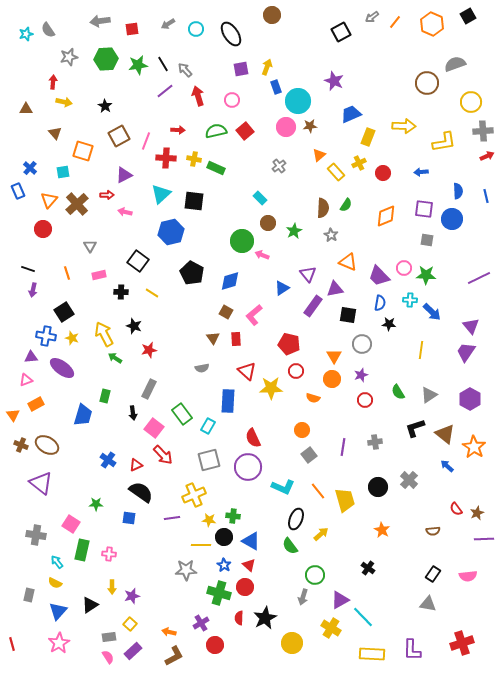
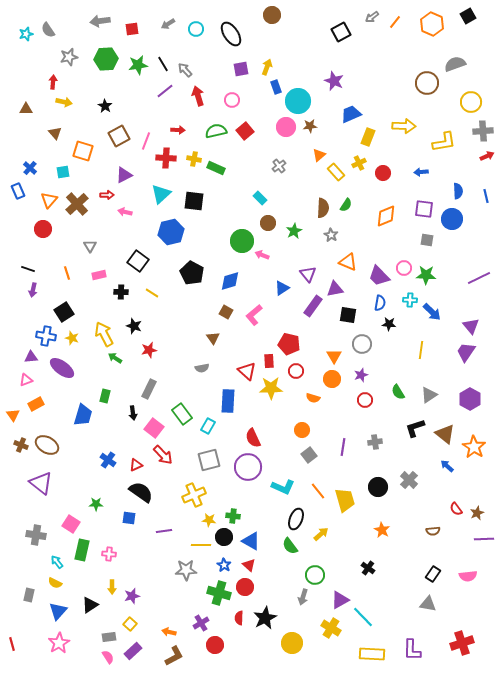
red rectangle at (236, 339): moved 33 px right, 22 px down
purple line at (172, 518): moved 8 px left, 13 px down
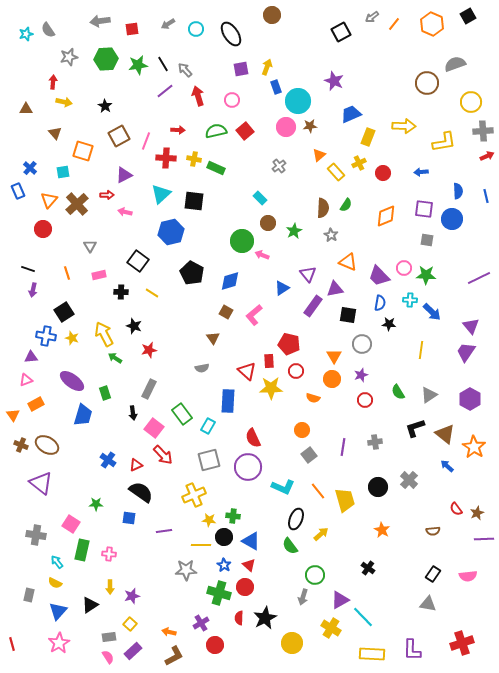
orange line at (395, 22): moved 1 px left, 2 px down
purple ellipse at (62, 368): moved 10 px right, 13 px down
green rectangle at (105, 396): moved 3 px up; rotated 32 degrees counterclockwise
yellow arrow at (112, 587): moved 2 px left
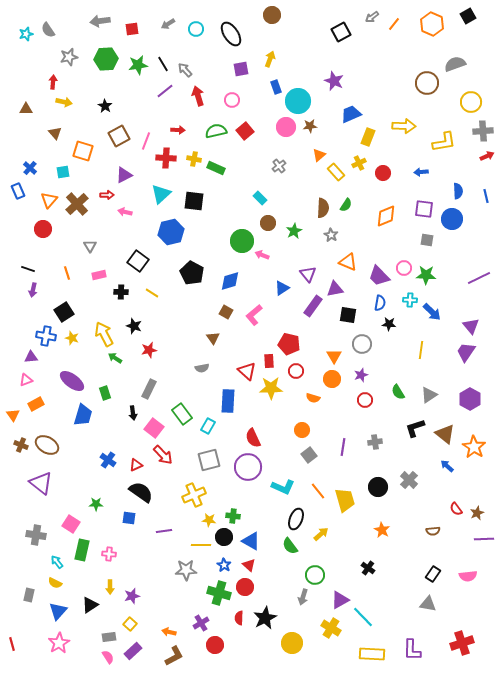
yellow arrow at (267, 67): moved 3 px right, 8 px up
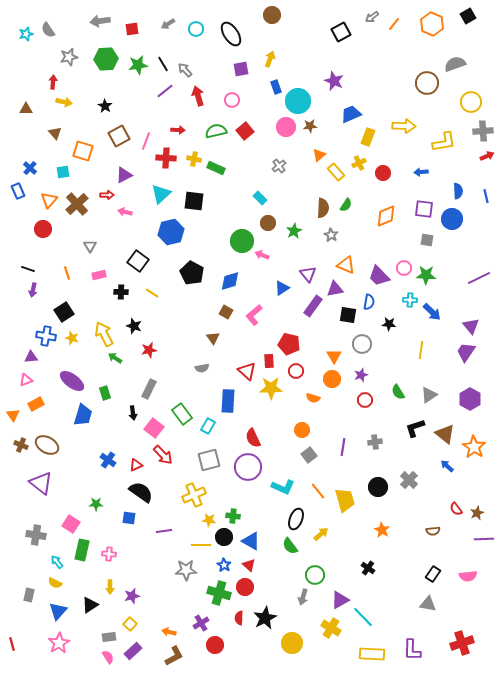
orange triangle at (348, 262): moved 2 px left, 3 px down
blue semicircle at (380, 303): moved 11 px left, 1 px up
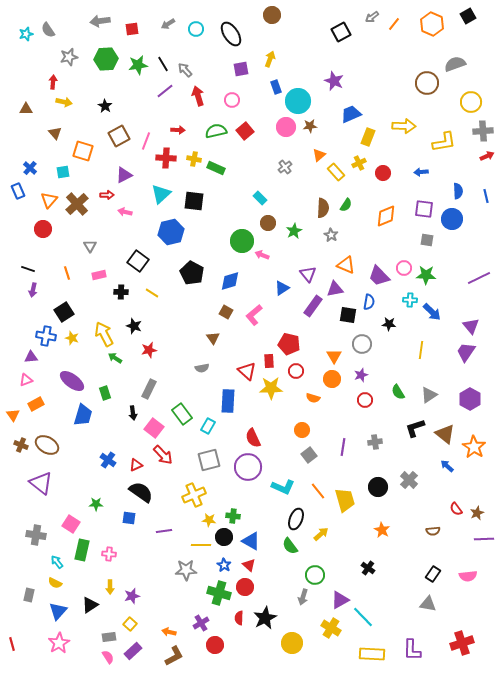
gray cross at (279, 166): moved 6 px right, 1 px down
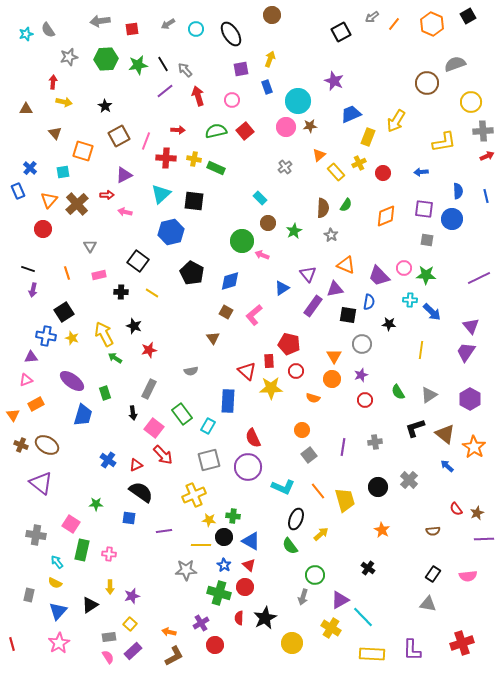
blue rectangle at (276, 87): moved 9 px left
yellow arrow at (404, 126): moved 8 px left, 5 px up; rotated 120 degrees clockwise
gray semicircle at (202, 368): moved 11 px left, 3 px down
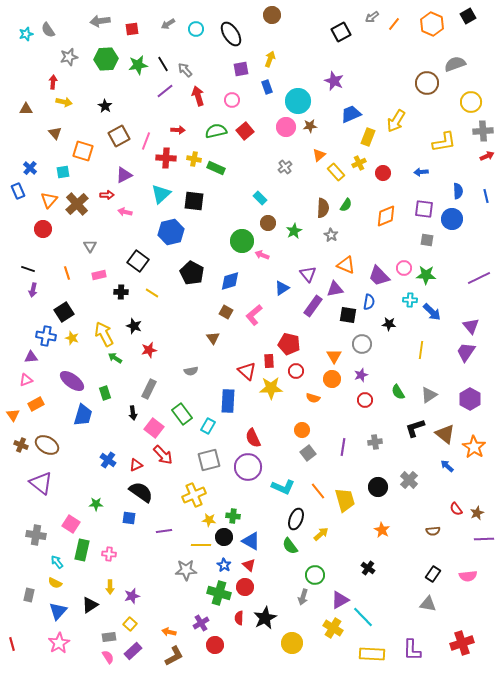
gray square at (309, 455): moved 1 px left, 2 px up
yellow cross at (331, 628): moved 2 px right
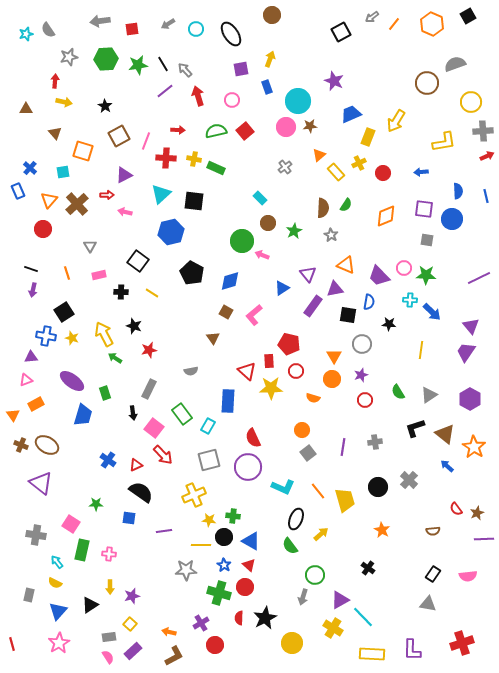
red arrow at (53, 82): moved 2 px right, 1 px up
black line at (28, 269): moved 3 px right
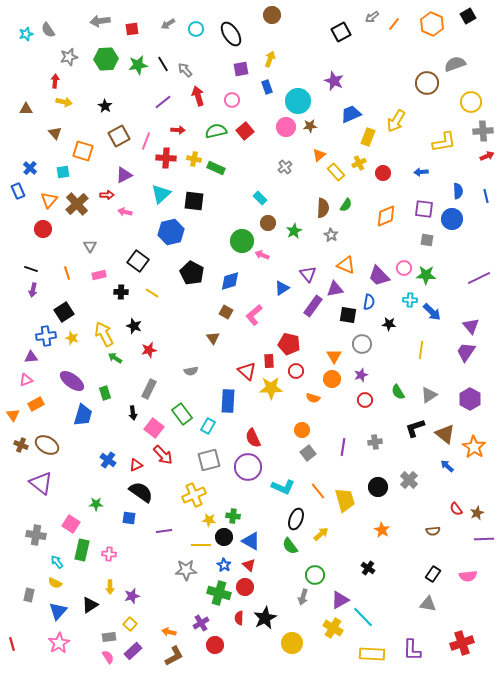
purple line at (165, 91): moved 2 px left, 11 px down
blue cross at (46, 336): rotated 18 degrees counterclockwise
